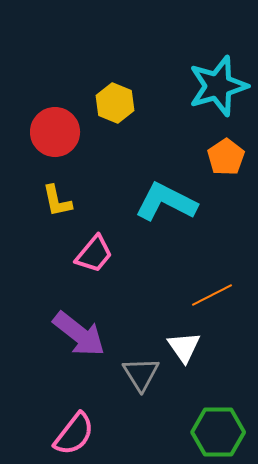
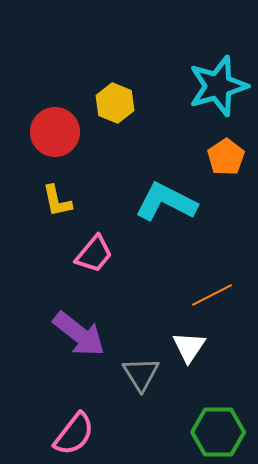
white triangle: moved 5 px right; rotated 9 degrees clockwise
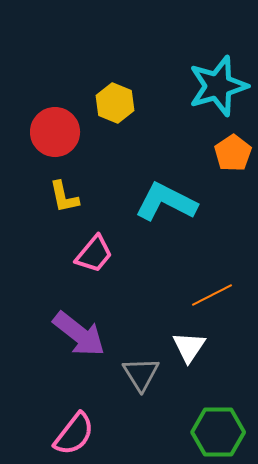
orange pentagon: moved 7 px right, 4 px up
yellow L-shape: moved 7 px right, 4 px up
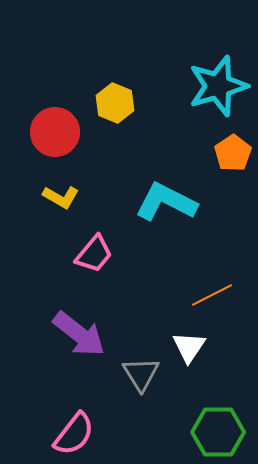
yellow L-shape: moved 3 px left; rotated 48 degrees counterclockwise
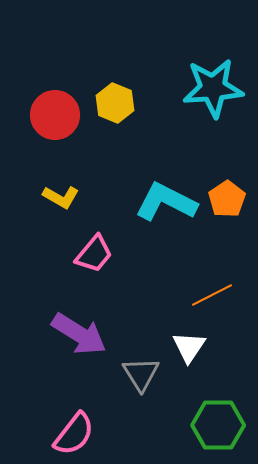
cyan star: moved 5 px left, 2 px down; rotated 12 degrees clockwise
red circle: moved 17 px up
orange pentagon: moved 6 px left, 46 px down
purple arrow: rotated 6 degrees counterclockwise
green hexagon: moved 7 px up
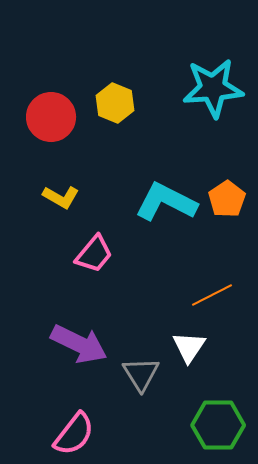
red circle: moved 4 px left, 2 px down
purple arrow: moved 10 px down; rotated 6 degrees counterclockwise
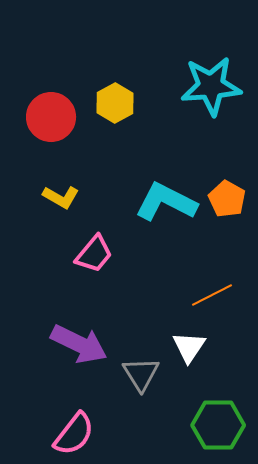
cyan star: moved 2 px left, 2 px up
yellow hexagon: rotated 9 degrees clockwise
orange pentagon: rotated 9 degrees counterclockwise
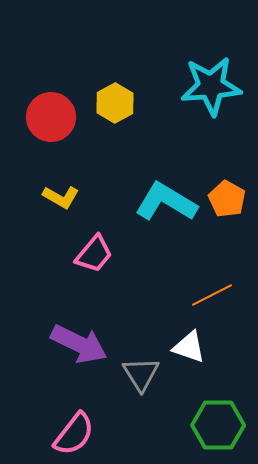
cyan L-shape: rotated 4 degrees clockwise
white triangle: rotated 45 degrees counterclockwise
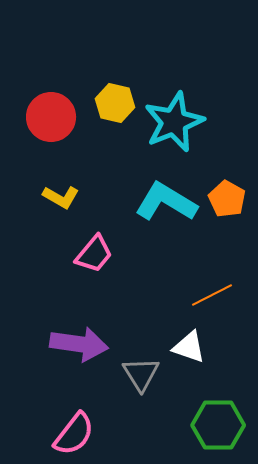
cyan star: moved 37 px left, 36 px down; rotated 18 degrees counterclockwise
yellow hexagon: rotated 18 degrees counterclockwise
purple arrow: rotated 18 degrees counterclockwise
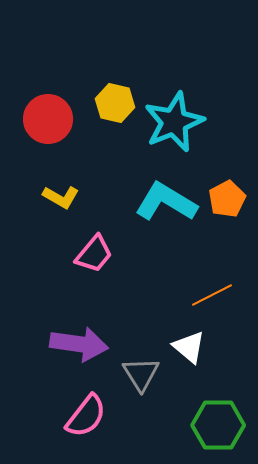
red circle: moved 3 px left, 2 px down
orange pentagon: rotated 15 degrees clockwise
white triangle: rotated 21 degrees clockwise
pink semicircle: moved 12 px right, 18 px up
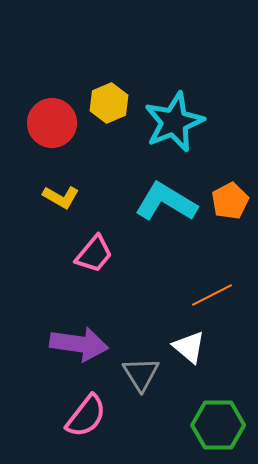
yellow hexagon: moved 6 px left; rotated 24 degrees clockwise
red circle: moved 4 px right, 4 px down
orange pentagon: moved 3 px right, 2 px down
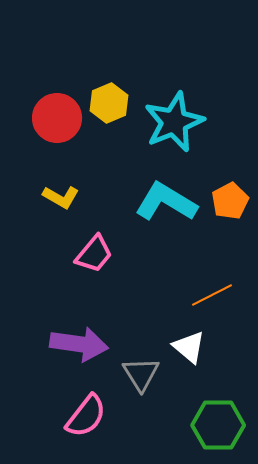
red circle: moved 5 px right, 5 px up
